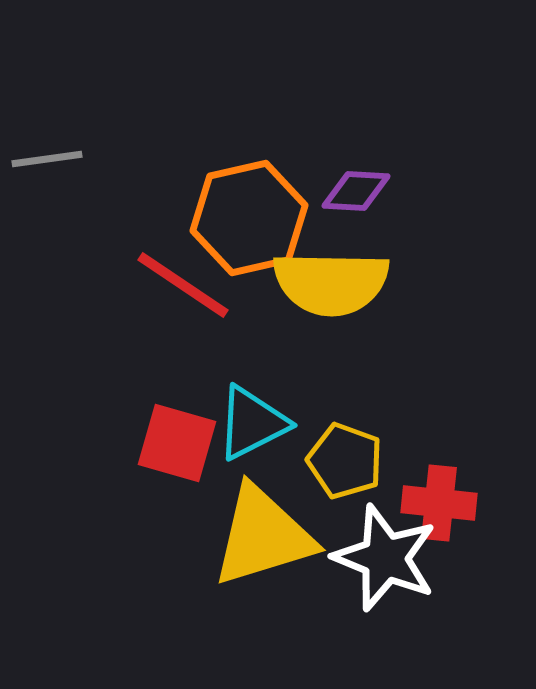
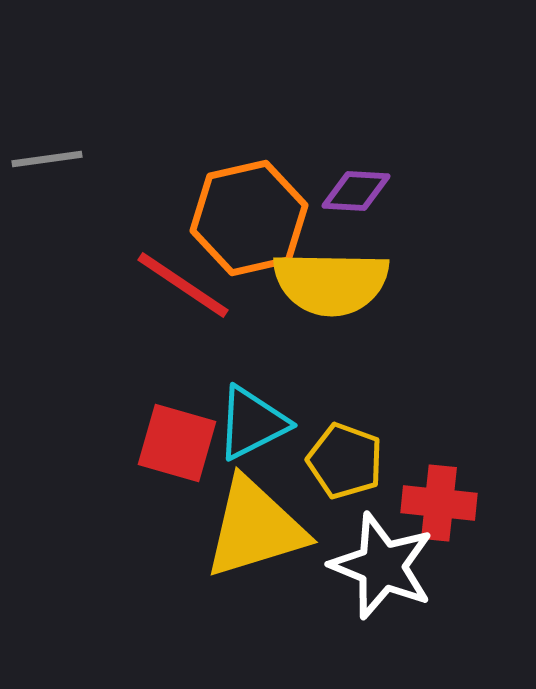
yellow triangle: moved 8 px left, 8 px up
white star: moved 3 px left, 8 px down
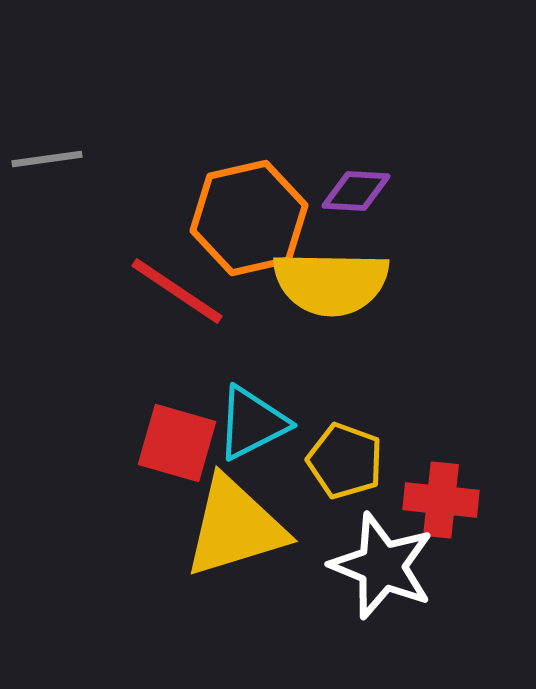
red line: moved 6 px left, 6 px down
red cross: moved 2 px right, 3 px up
yellow triangle: moved 20 px left, 1 px up
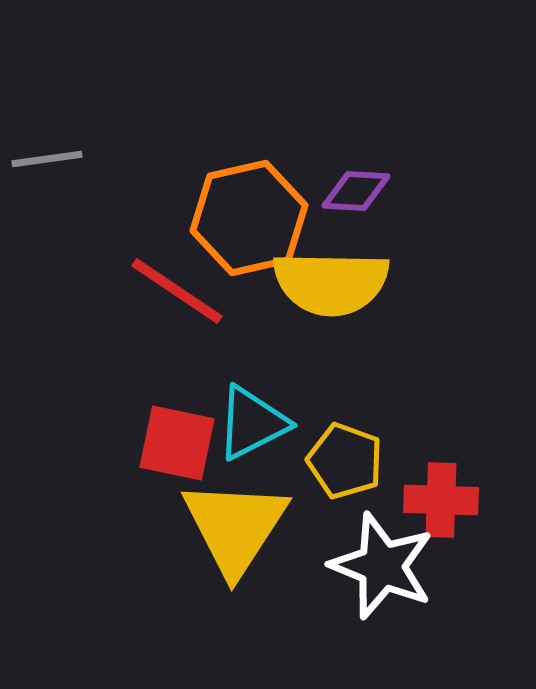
red square: rotated 4 degrees counterclockwise
red cross: rotated 4 degrees counterclockwise
yellow triangle: rotated 40 degrees counterclockwise
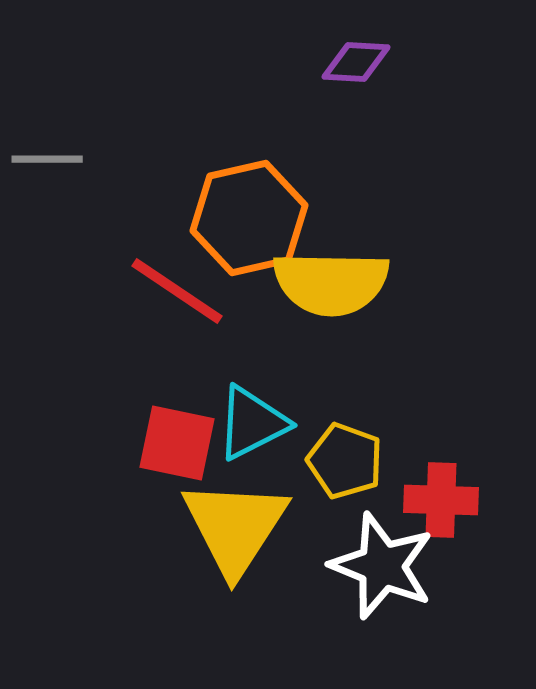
gray line: rotated 8 degrees clockwise
purple diamond: moved 129 px up
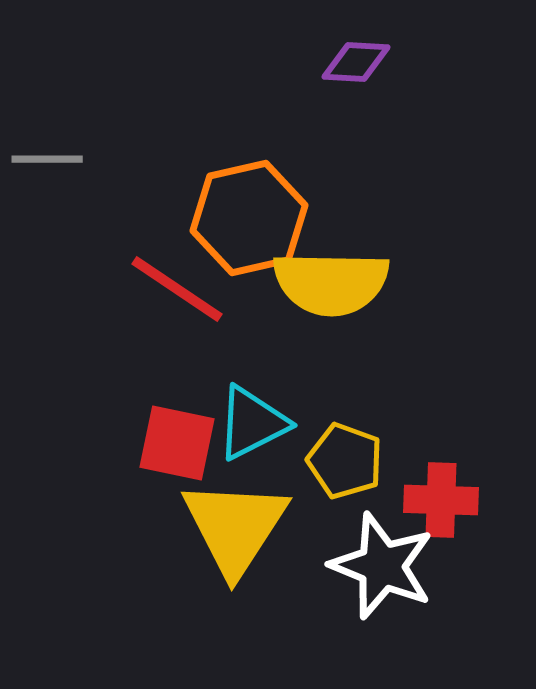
red line: moved 2 px up
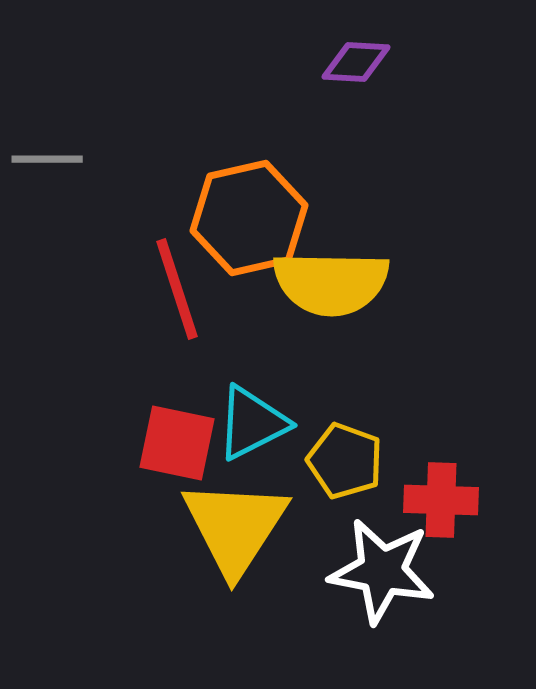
red line: rotated 38 degrees clockwise
white star: moved 5 px down; rotated 11 degrees counterclockwise
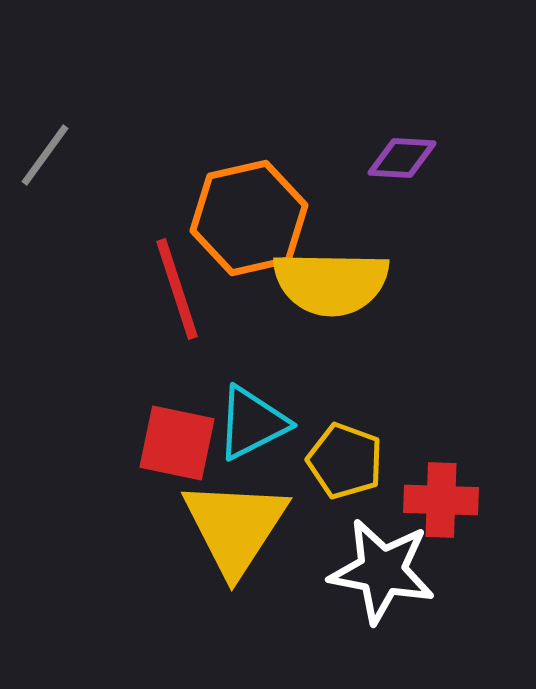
purple diamond: moved 46 px right, 96 px down
gray line: moved 2 px left, 4 px up; rotated 54 degrees counterclockwise
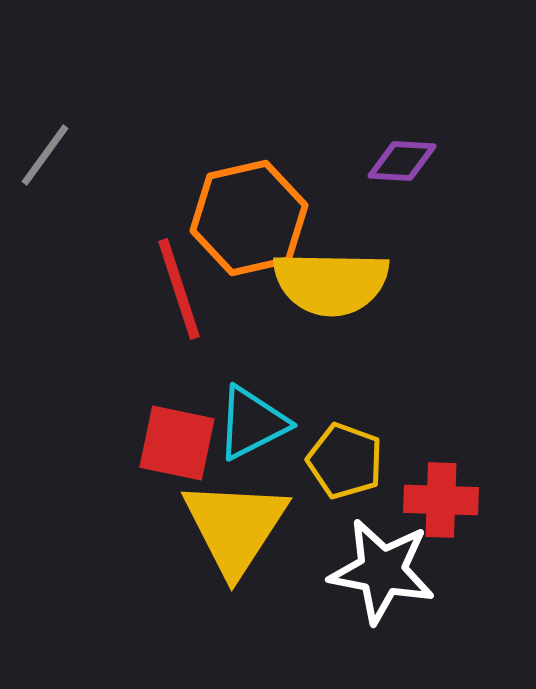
purple diamond: moved 3 px down
red line: moved 2 px right
